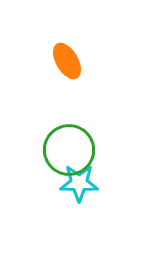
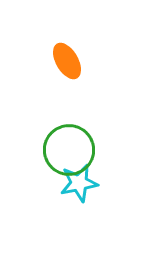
cyan star: rotated 12 degrees counterclockwise
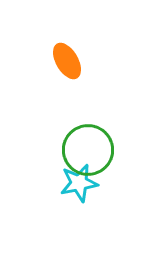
green circle: moved 19 px right
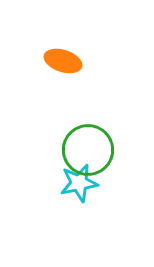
orange ellipse: moved 4 px left; rotated 42 degrees counterclockwise
